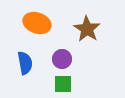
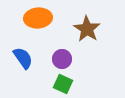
orange ellipse: moved 1 px right, 5 px up; rotated 24 degrees counterclockwise
blue semicircle: moved 2 px left, 5 px up; rotated 25 degrees counterclockwise
green square: rotated 24 degrees clockwise
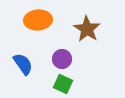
orange ellipse: moved 2 px down
blue semicircle: moved 6 px down
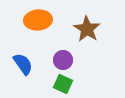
purple circle: moved 1 px right, 1 px down
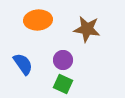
brown star: rotated 24 degrees counterclockwise
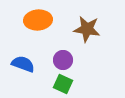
blue semicircle: rotated 35 degrees counterclockwise
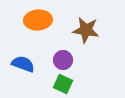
brown star: moved 1 px left, 1 px down
